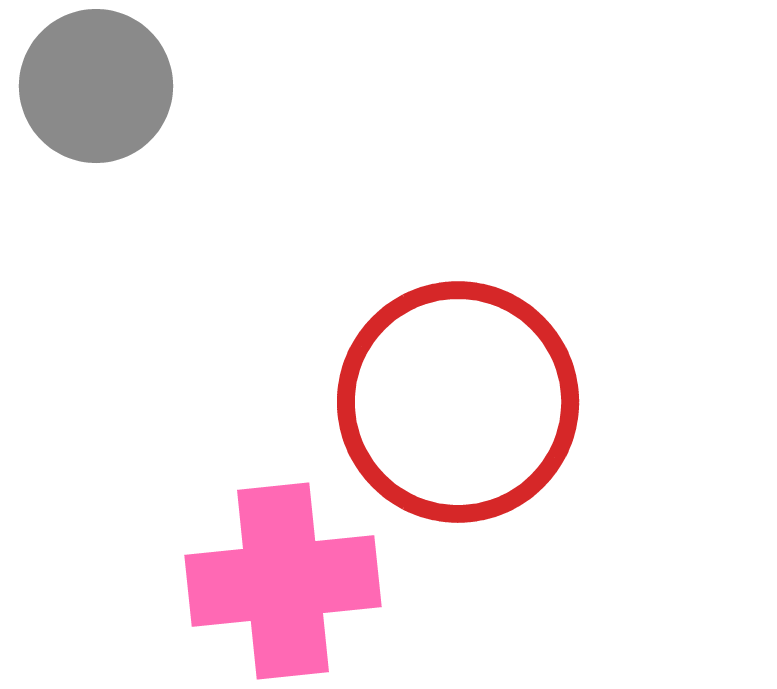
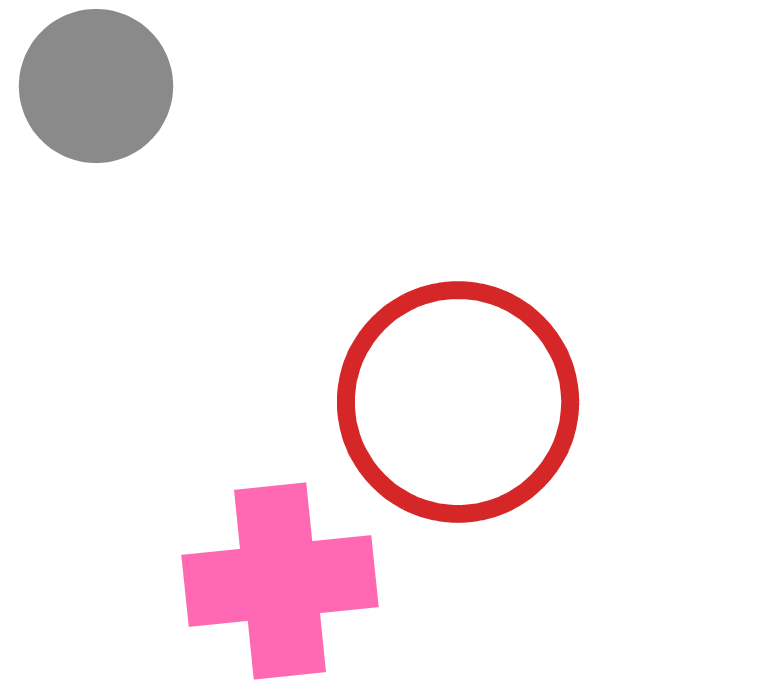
pink cross: moved 3 px left
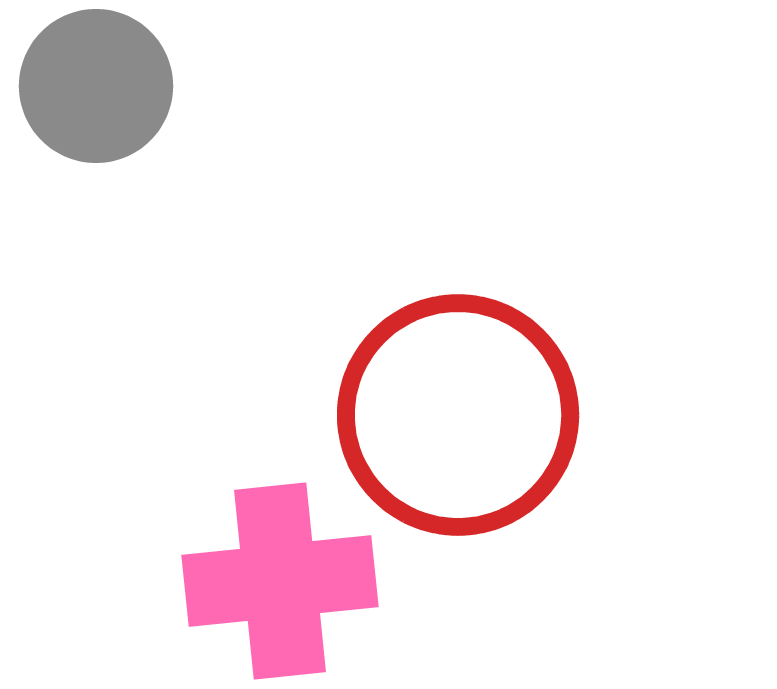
red circle: moved 13 px down
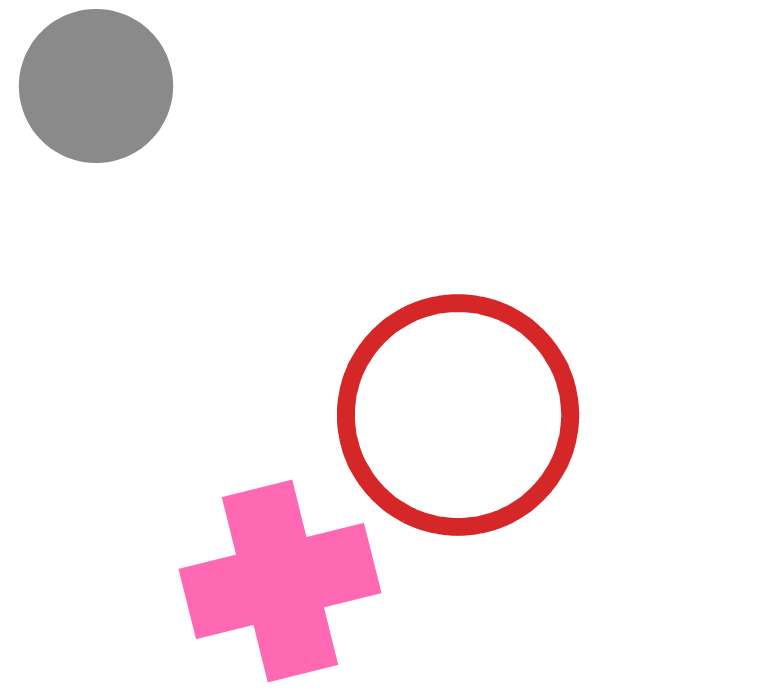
pink cross: rotated 8 degrees counterclockwise
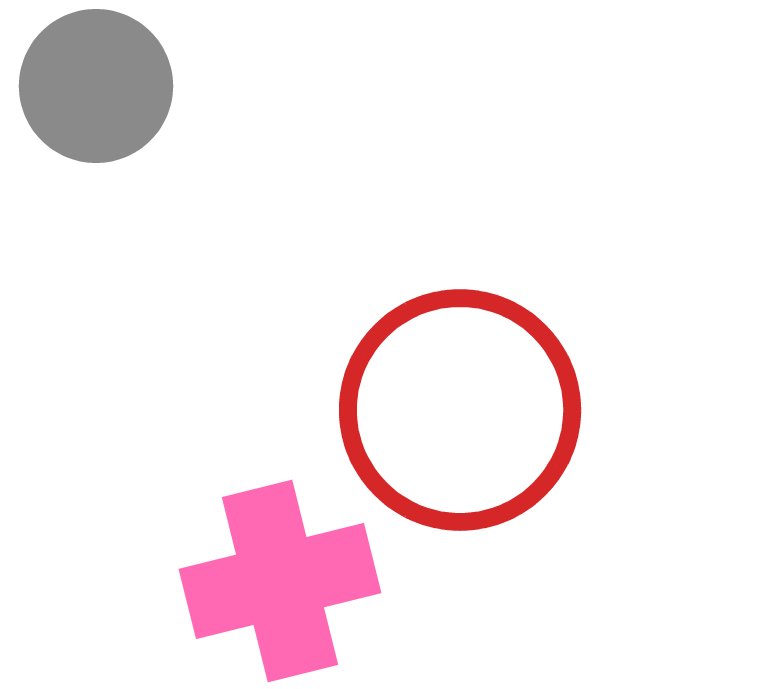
red circle: moved 2 px right, 5 px up
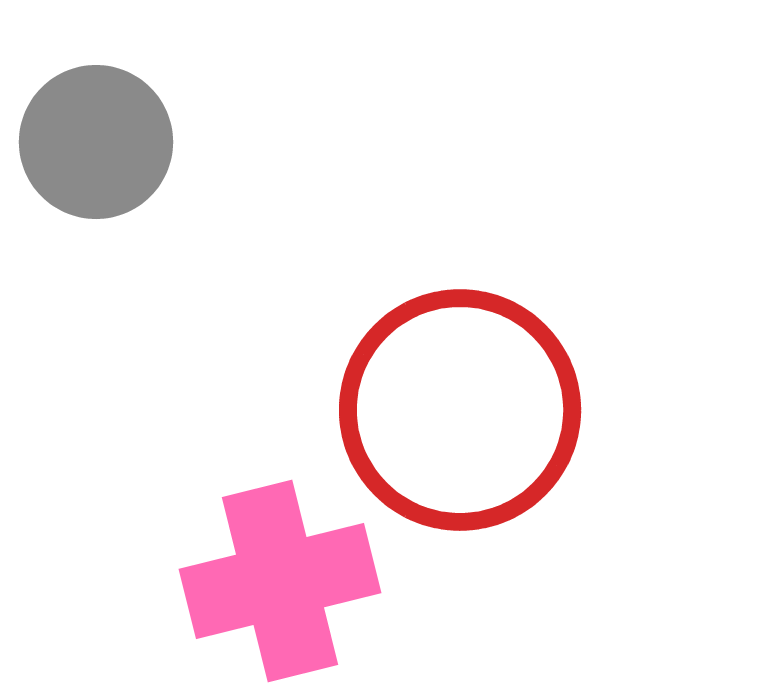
gray circle: moved 56 px down
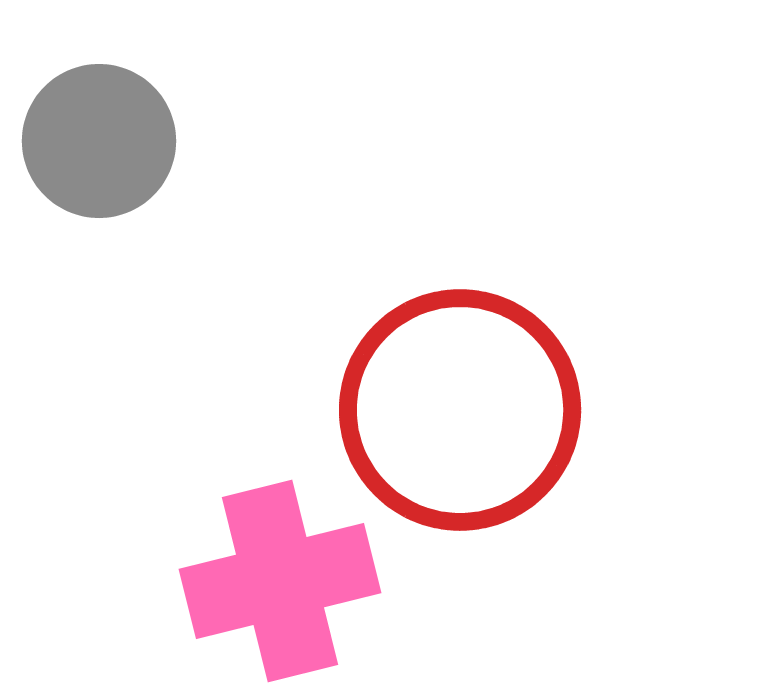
gray circle: moved 3 px right, 1 px up
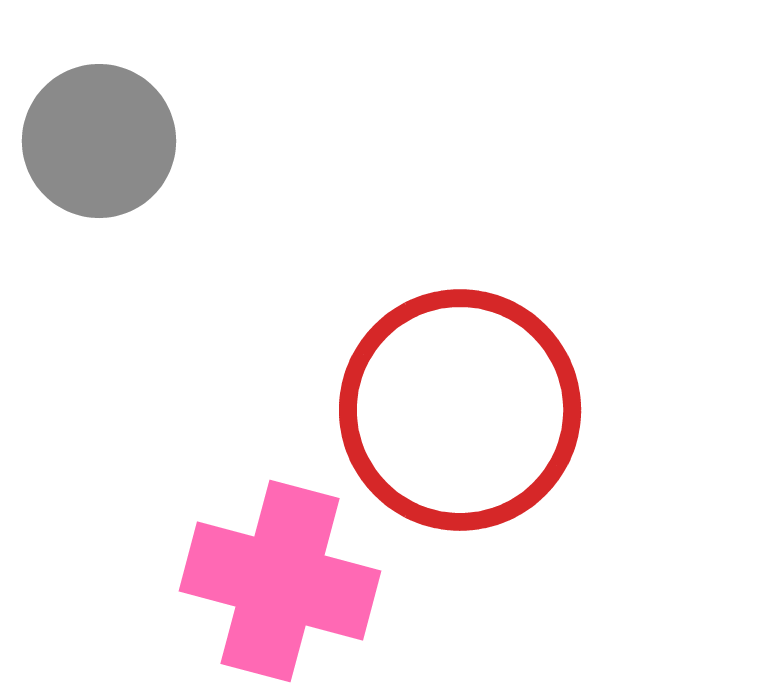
pink cross: rotated 29 degrees clockwise
